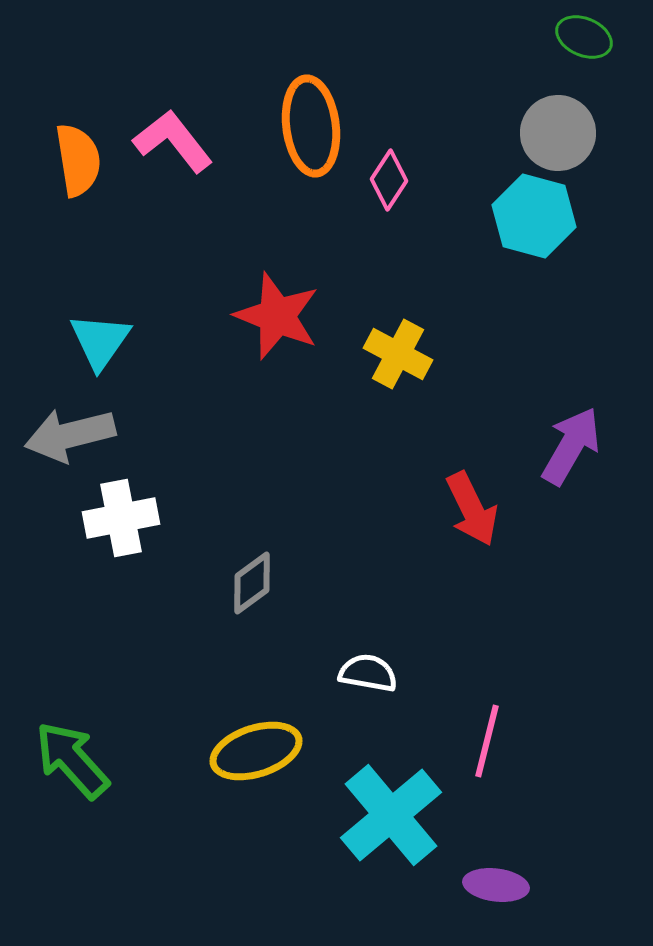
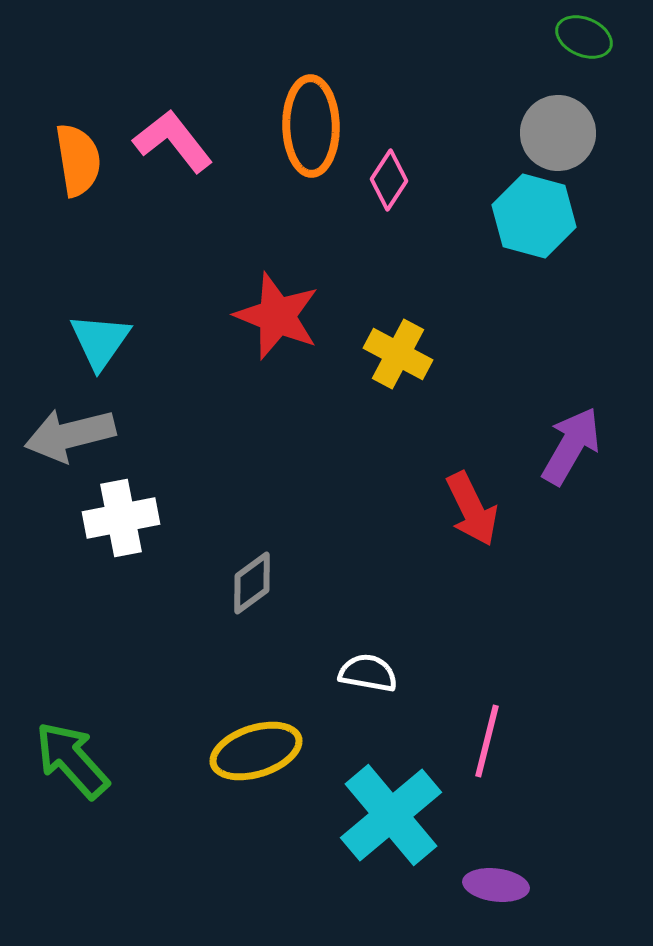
orange ellipse: rotated 6 degrees clockwise
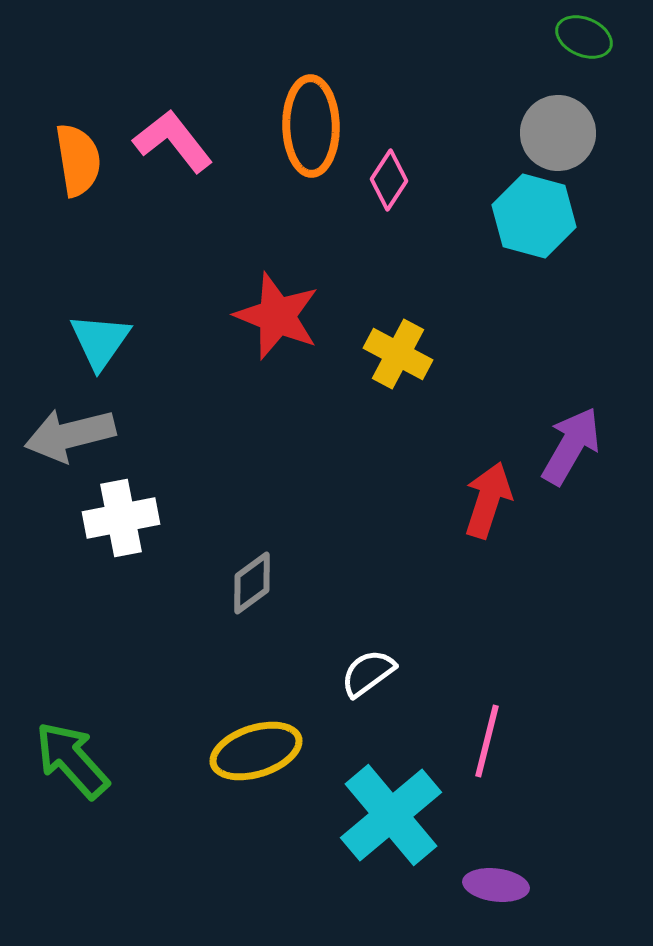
red arrow: moved 16 px right, 9 px up; rotated 136 degrees counterclockwise
white semicircle: rotated 46 degrees counterclockwise
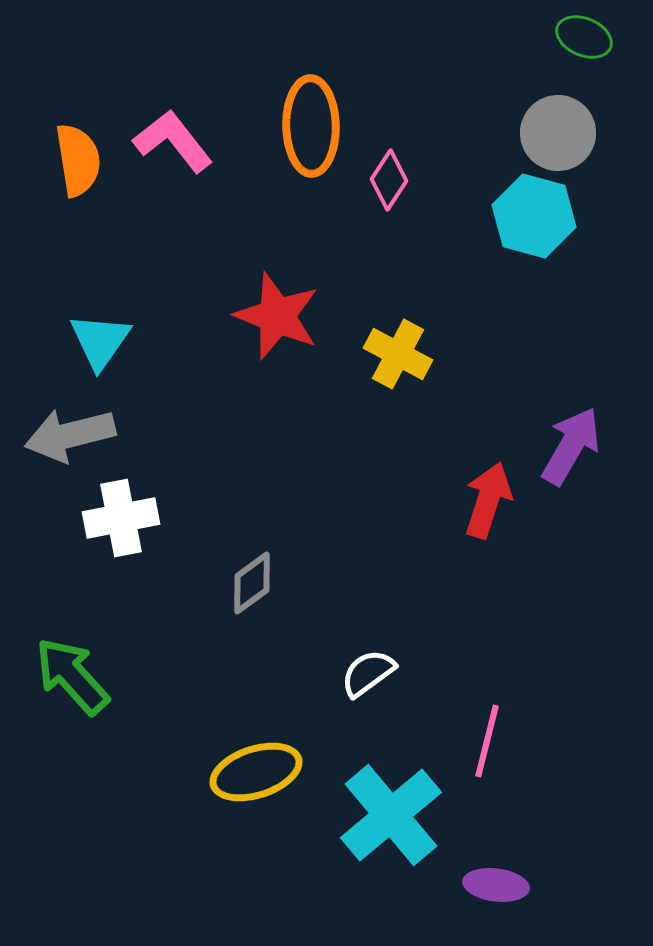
yellow ellipse: moved 21 px down
green arrow: moved 84 px up
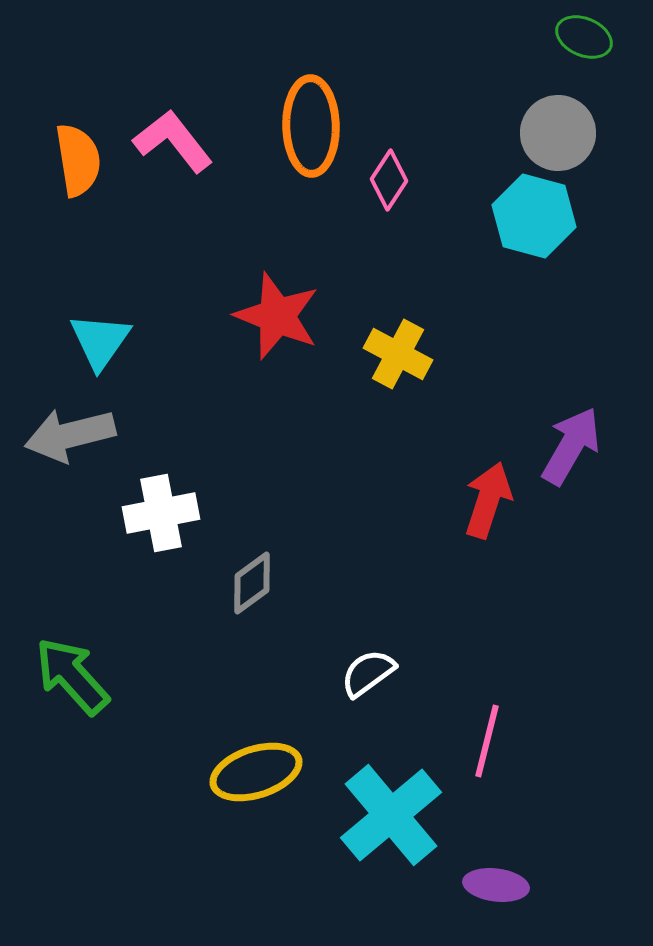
white cross: moved 40 px right, 5 px up
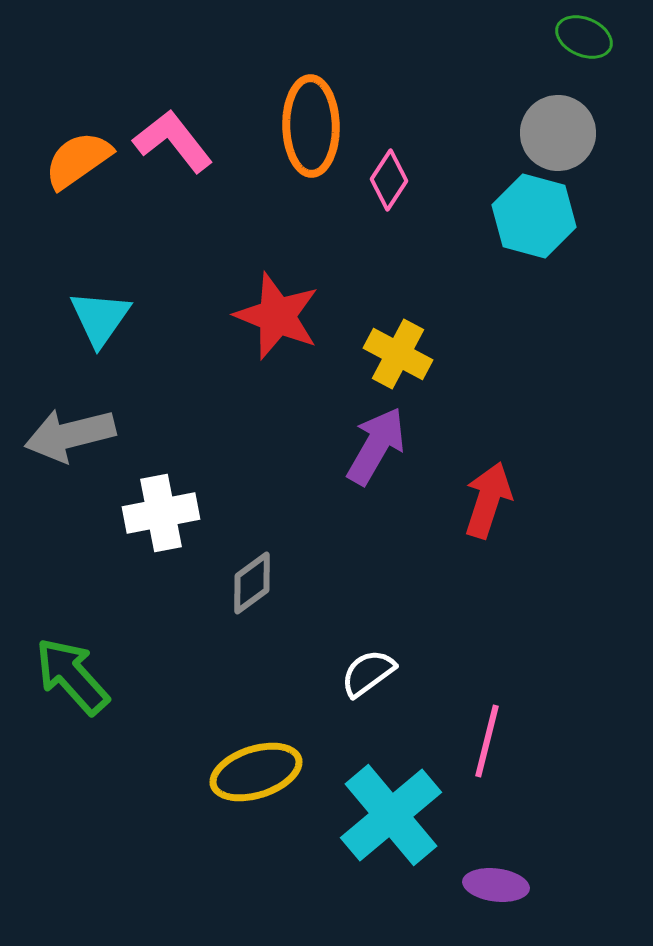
orange semicircle: rotated 116 degrees counterclockwise
cyan triangle: moved 23 px up
purple arrow: moved 195 px left
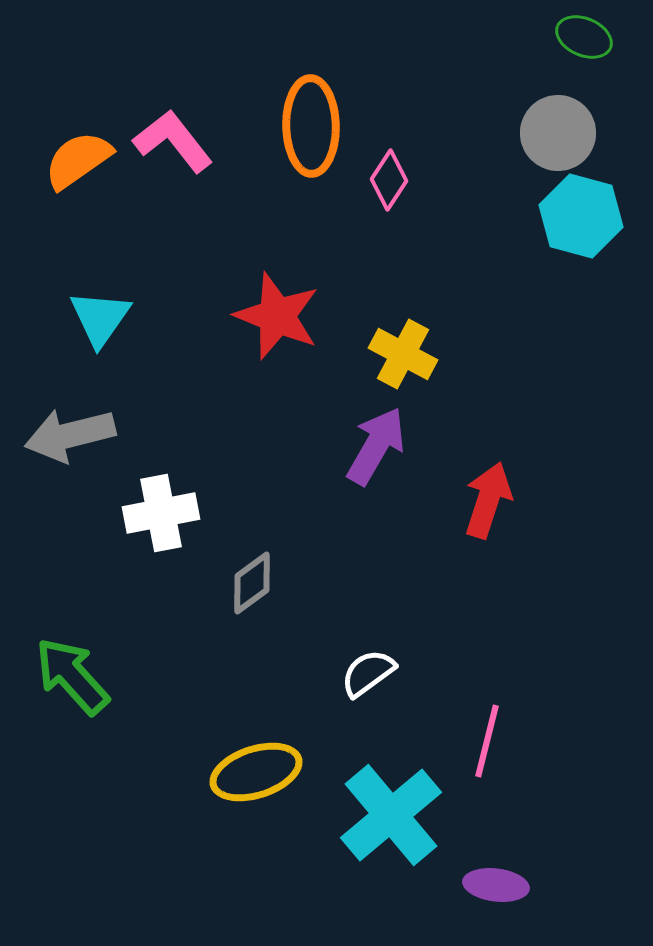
cyan hexagon: moved 47 px right
yellow cross: moved 5 px right
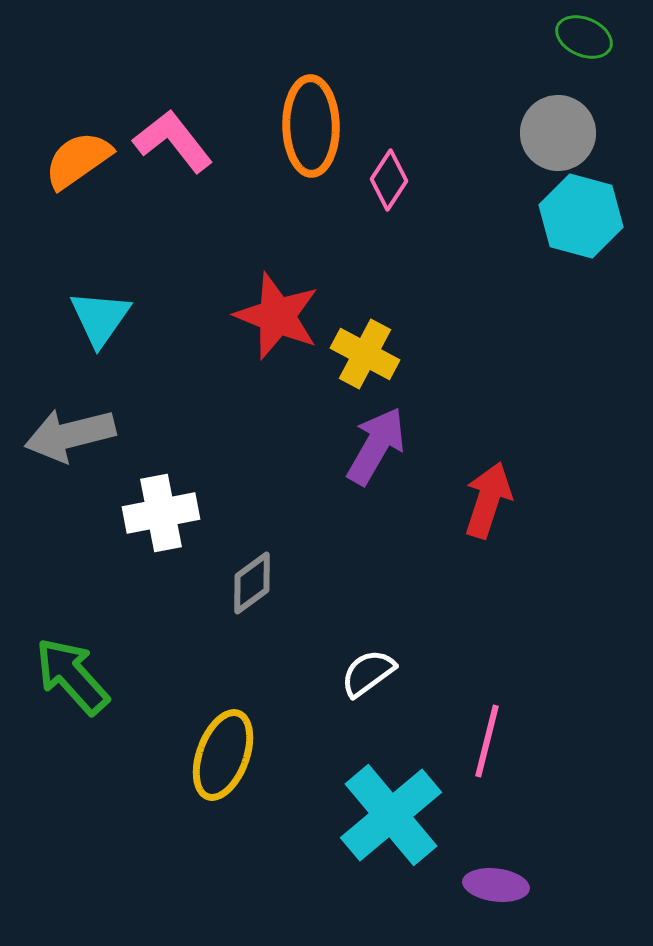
yellow cross: moved 38 px left
yellow ellipse: moved 33 px left, 17 px up; rotated 52 degrees counterclockwise
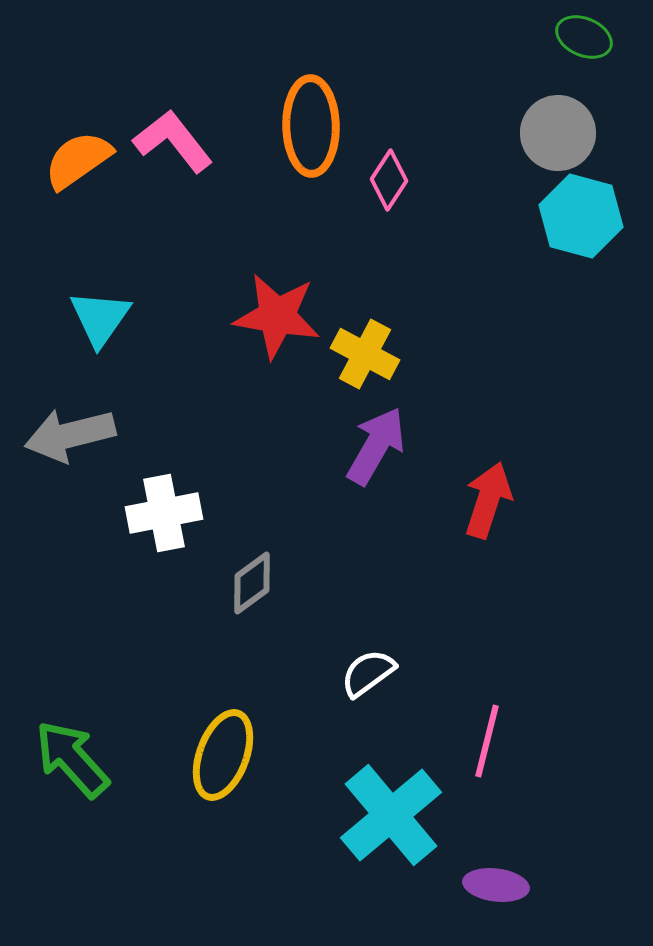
red star: rotated 12 degrees counterclockwise
white cross: moved 3 px right
green arrow: moved 83 px down
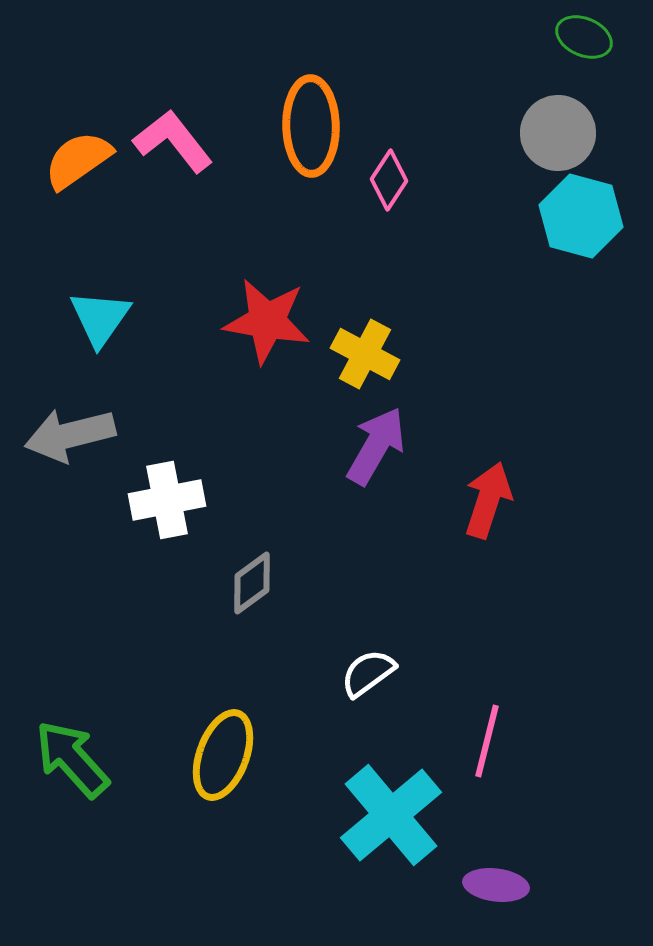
red star: moved 10 px left, 5 px down
white cross: moved 3 px right, 13 px up
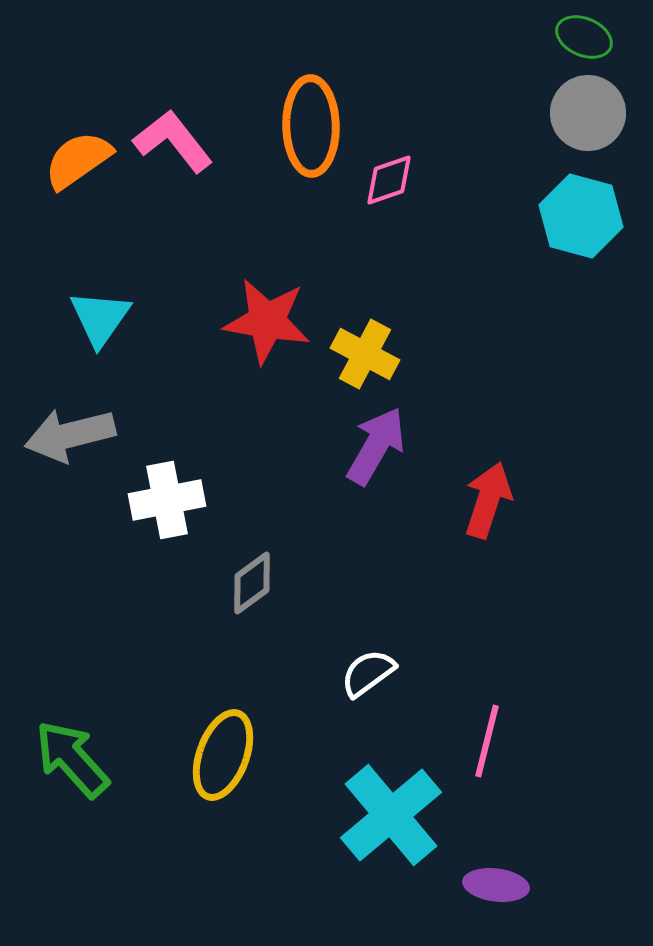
gray circle: moved 30 px right, 20 px up
pink diamond: rotated 38 degrees clockwise
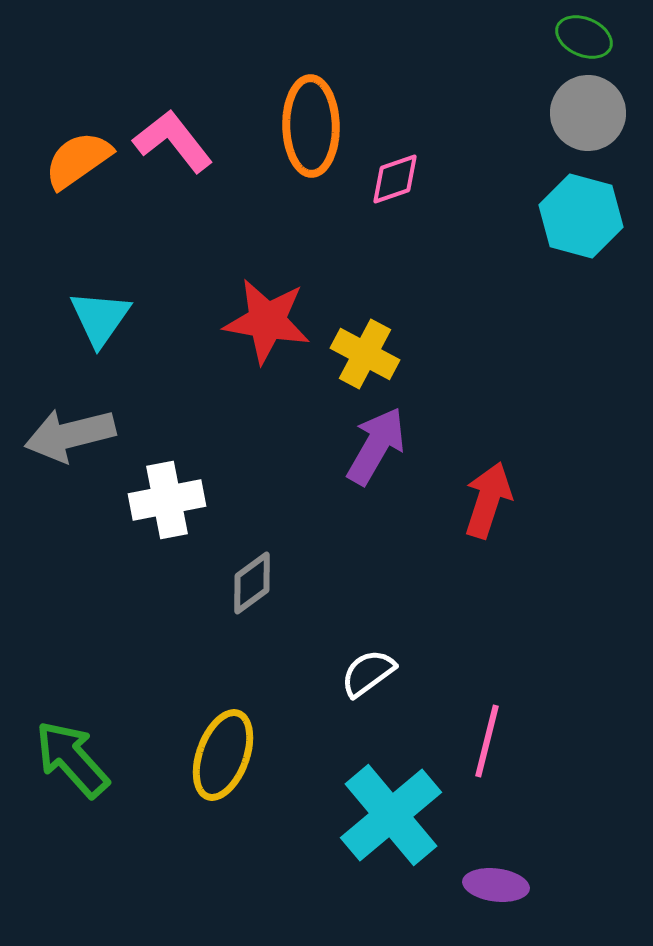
pink diamond: moved 6 px right, 1 px up
